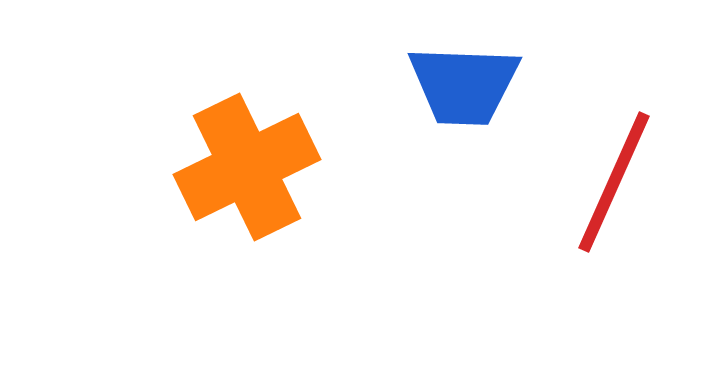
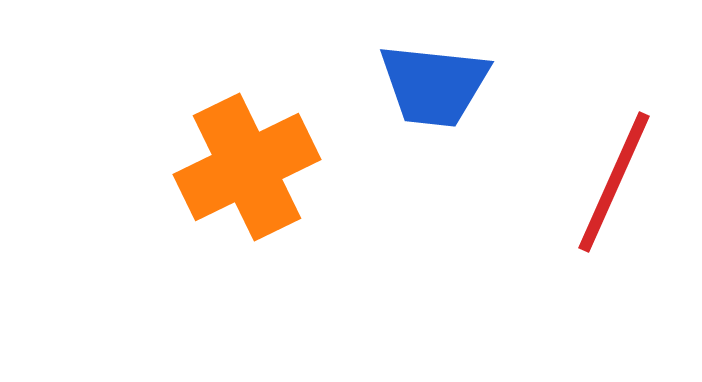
blue trapezoid: moved 30 px left; rotated 4 degrees clockwise
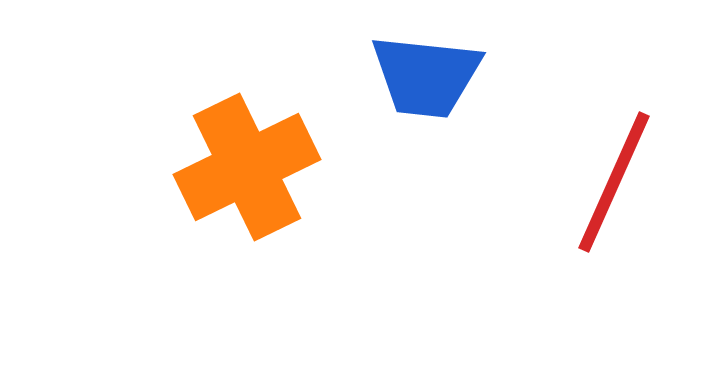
blue trapezoid: moved 8 px left, 9 px up
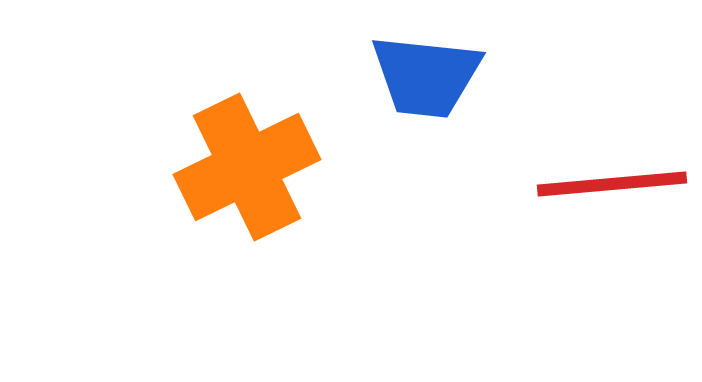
red line: moved 2 px left, 2 px down; rotated 61 degrees clockwise
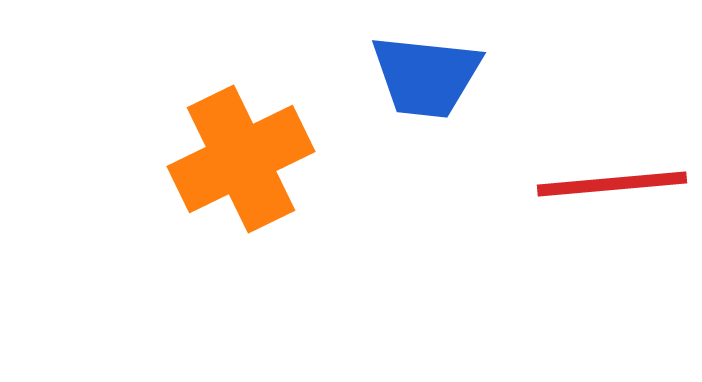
orange cross: moved 6 px left, 8 px up
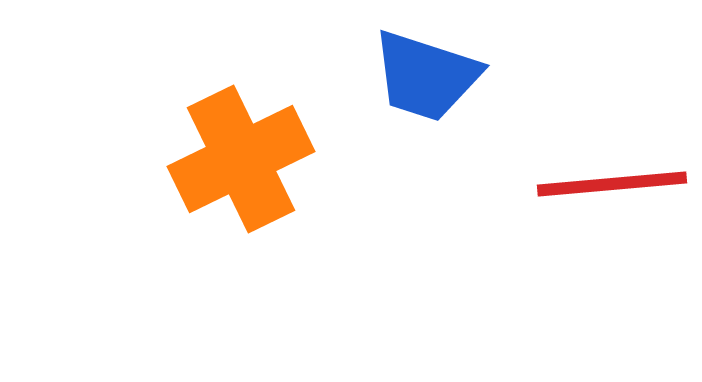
blue trapezoid: rotated 12 degrees clockwise
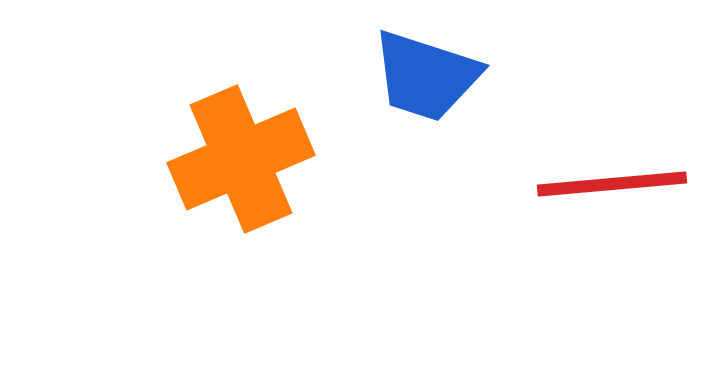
orange cross: rotated 3 degrees clockwise
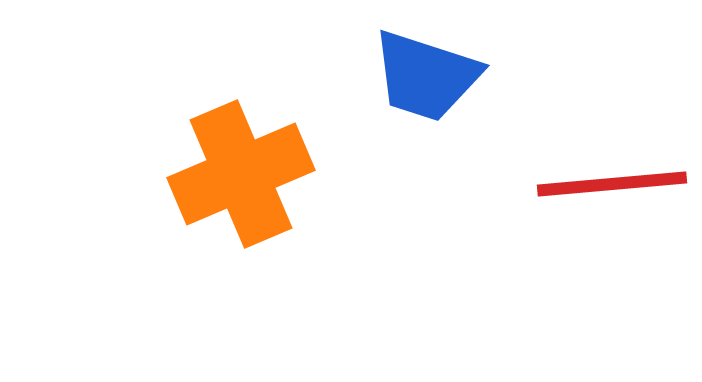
orange cross: moved 15 px down
